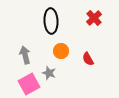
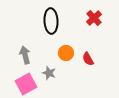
orange circle: moved 5 px right, 2 px down
pink square: moved 3 px left
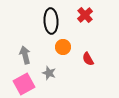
red cross: moved 9 px left, 3 px up
orange circle: moved 3 px left, 6 px up
pink square: moved 2 px left
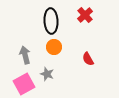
orange circle: moved 9 px left
gray star: moved 2 px left, 1 px down
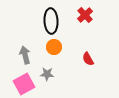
gray star: rotated 16 degrees counterclockwise
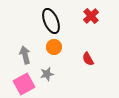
red cross: moved 6 px right, 1 px down
black ellipse: rotated 20 degrees counterclockwise
gray star: rotated 16 degrees counterclockwise
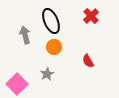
gray arrow: moved 20 px up
red semicircle: moved 2 px down
gray star: rotated 16 degrees counterclockwise
pink square: moved 7 px left; rotated 15 degrees counterclockwise
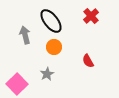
black ellipse: rotated 15 degrees counterclockwise
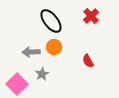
gray arrow: moved 6 px right, 17 px down; rotated 78 degrees counterclockwise
gray star: moved 5 px left
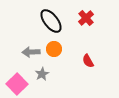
red cross: moved 5 px left, 2 px down
orange circle: moved 2 px down
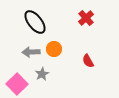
black ellipse: moved 16 px left, 1 px down
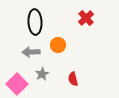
black ellipse: rotated 35 degrees clockwise
orange circle: moved 4 px right, 4 px up
red semicircle: moved 15 px left, 18 px down; rotated 16 degrees clockwise
